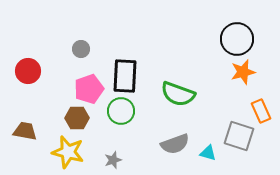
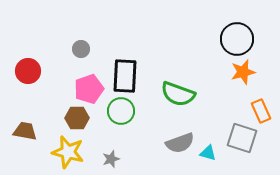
gray square: moved 3 px right, 2 px down
gray semicircle: moved 5 px right, 1 px up
gray star: moved 2 px left, 1 px up
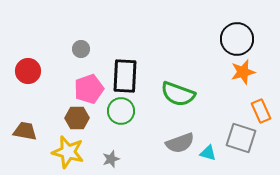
gray square: moved 1 px left
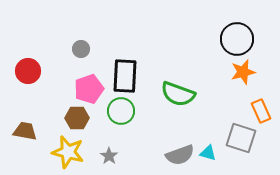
gray semicircle: moved 12 px down
gray star: moved 2 px left, 3 px up; rotated 18 degrees counterclockwise
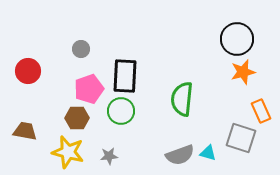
green semicircle: moved 4 px right, 5 px down; rotated 76 degrees clockwise
gray star: rotated 30 degrees clockwise
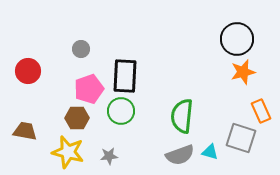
green semicircle: moved 17 px down
cyan triangle: moved 2 px right, 1 px up
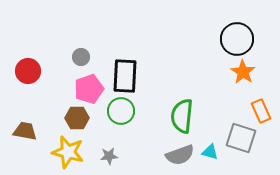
gray circle: moved 8 px down
orange star: rotated 25 degrees counterclockwise
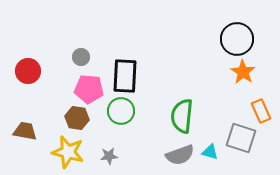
pink pentagon: rotated 24 degrees clockwise
brown hexagon: rotated 10 degrees clockwise
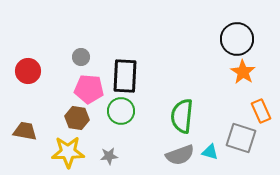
yellow star: rotated 16 degrees counterclockwise
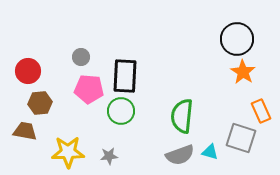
brown hexagon: moved 37 px left, 15 px up; rotated 15 degrees counterclockwise
